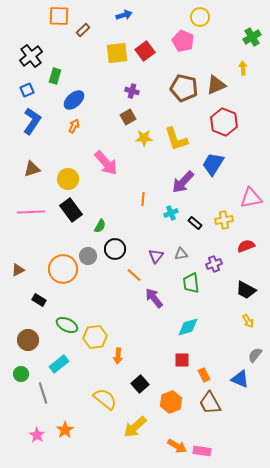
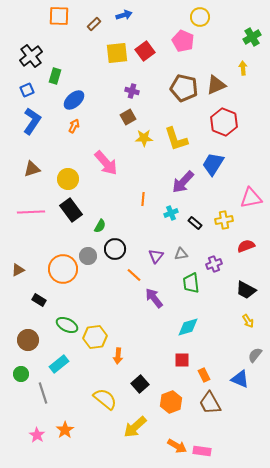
brown rectangle at (83, 30): moved 11 px right, 6 px up
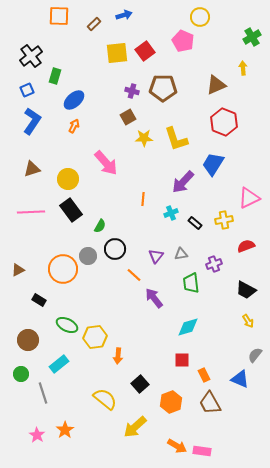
brown pentagon at (184, 88): moved 21 px left; rotated 12 degrees counterclockwise
pink triangle at (251, 198): moved 2 px left; rotated 15 degrees counterclockwise
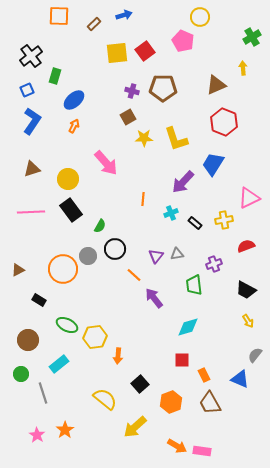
gray triangle at (181, 254): moved 4 px left
green trapezoid at (191, 283): moved 3 px right, 2 px down
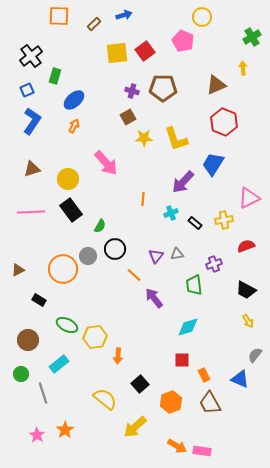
yellow circle at (200, 17): moved 2 px right
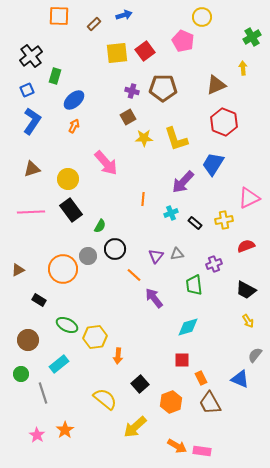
orange rectangle at (204, 375): moved 3 px left, 3 px down
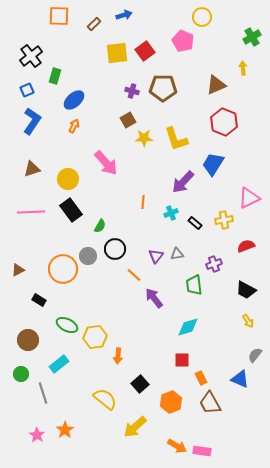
brown square at (128, 117): moved 3 px down
orange line at (143, 199): moved 3 px down
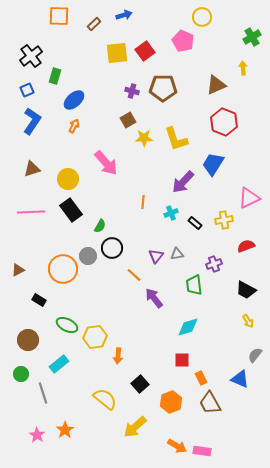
black circle at (115, 249): moved 3 px left, 1 px up
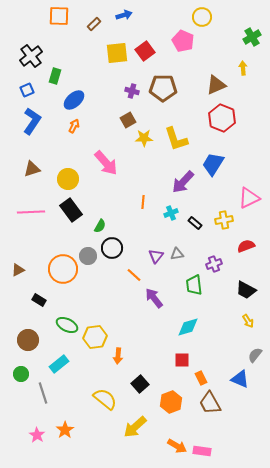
red hexagon at (224, 122): moved 2 px left, 4 px up
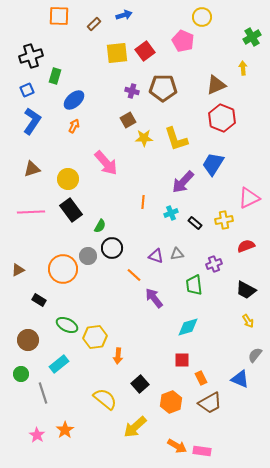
black cross at (31, 56): rotated 20 degrees clockwise
purple triangle at (156, 256): rotated 49 degrees counterclockwise
brown trapezoid at (210, 403): rotated 90 degrees counterclockwise
